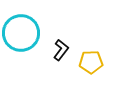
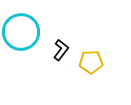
cyan circle: moved 1 px up
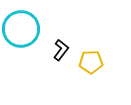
cyan circle: moved 3 px up
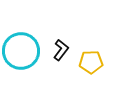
cyan circle: moved 22 px down
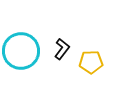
black L-shape: moved 1 px right, 1 px up
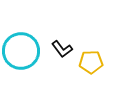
black L-shape: rotated 105 degrees clockwise
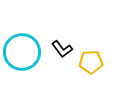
cyan circle: moved 1 px right, 1 px down
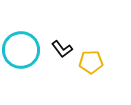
cyan circle: moved 1 px left, 2 px up
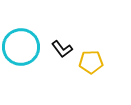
cyan circle: moved 3 px up
